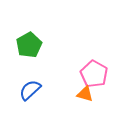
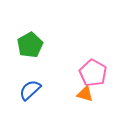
green pentagon: moved 1 px right
pink pentagon: moved 1 px left, 1 px up
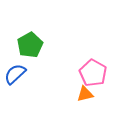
blue semicircle: moved 15 px left, 16 px up
orange triangle: rotated 30 degrees counterclockwise
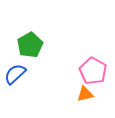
pink pentagon: moved 2 px up
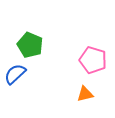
green pentagon: rotated 20 degrees counterclockwise
pink pentagon: moved 11 px up; rotated 12 degrees counterclockwise
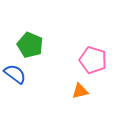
blue semicircle: rotated 80 degrees clockwise
orange triangle: moved 5 px left, 3 px up
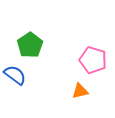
green pentagon: rotated 15 degrees clockwise
blue semicircle: moved 1 px down
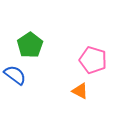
orange triangle: rotated 42 degrees clockwise
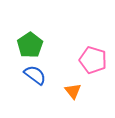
blue semicircle: moved 20 px right
orange triangle: moved 7 px left; rotated 24 degrees clockwise
